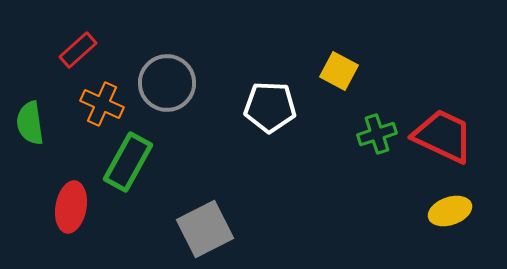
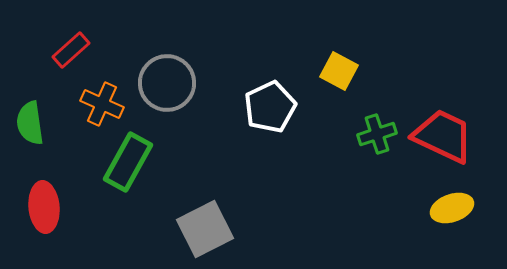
red rectangle: moved 7 px left
white pentagon: rotated 27 degrees counterclockwise
red ellipse: moved 27 px left; rotated 15 degrees counterclockwise
yellow ellipse: moved 2 px right, 3 px up
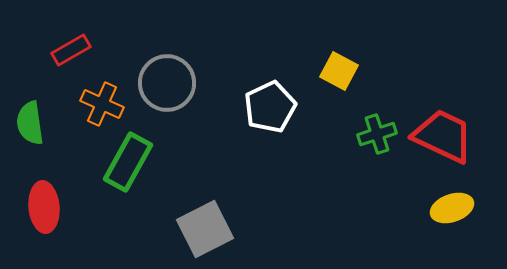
red rectangle: rotated 12 degrees clockwise
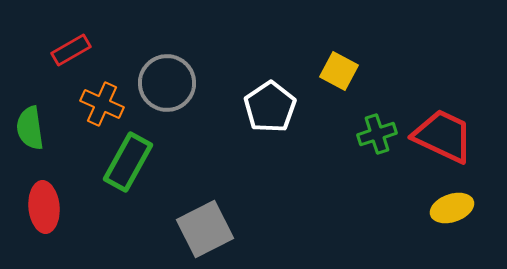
white pentagon: rotated 9 degrees counterclockwise
green semicircle: moved 5 px down
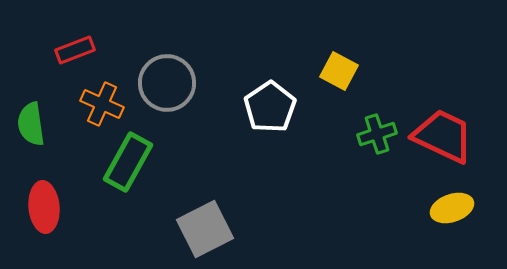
red rectangle: moved 4 px right; rotated 9 degrees clockwise
green semicircle: moved 1 px right, 4 px up
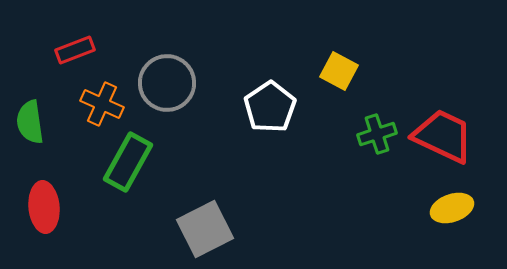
green semicircle: moved 1 px left, 2 px up
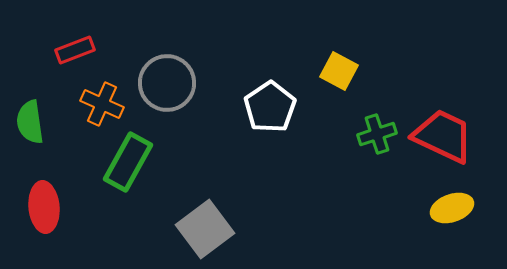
gray square: rotated 10 degrees counterclockwise
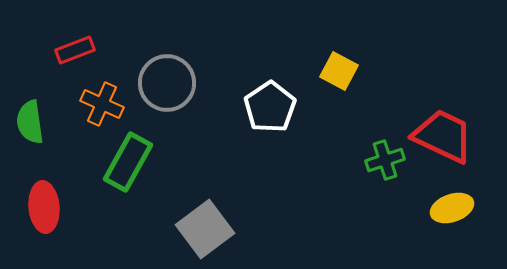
green cross: moved 8 px right, 26 px down
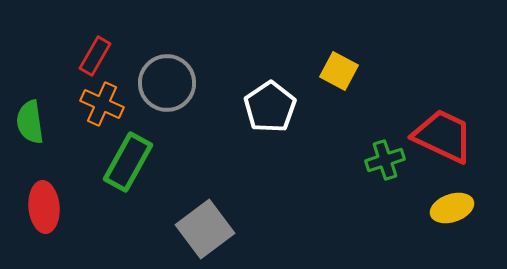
red rectangle: moved 20 px right, 6 px down; rotated 39 degrees counterclockwise
